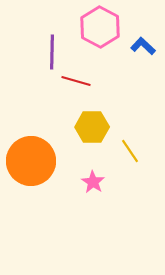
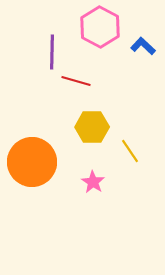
orange circle: moved 1 px right, 1 px down
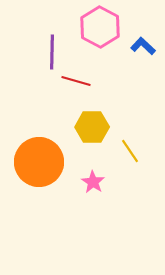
orange circle: moved 7 px right
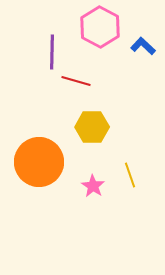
yellow line: moved 24 px down; rotated 15 degrees clockwise
pink star: moved 4 px down
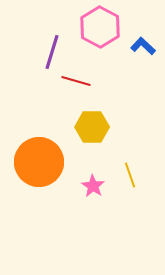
purple line: rotated 16 degrees clockwise
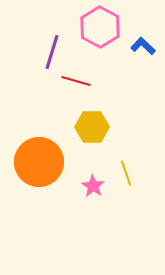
yellow line: moved 4 px left, 2 px up
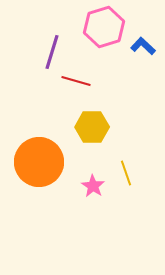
pink hexagon: moved 4 px right; rotated 15 degrees clockwise
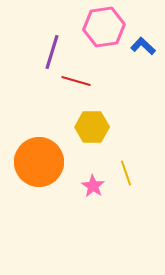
pink hexagon: rotated 9 degrees clockwise
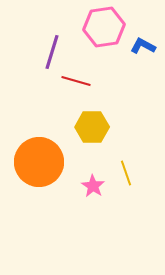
blue L-shape: rotated 15 degrees counterclockwise
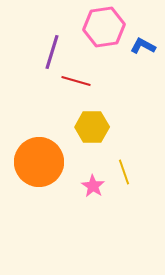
yellow line: moved 2 px left, 1 px up
